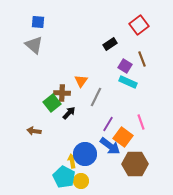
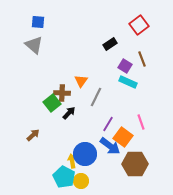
brown arrow: moved 1 px left, 4 px down; rotated 128 degrees clockwise
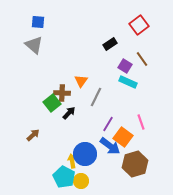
brown line: rotated 14 degrees counterclockwise
brown hexagon: rotated 15 degrees counterclockwise
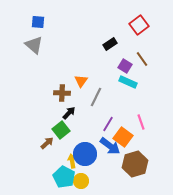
green square: moved 9 px right, 27 px down
brown arrow: moved 14 px right, 8 px down
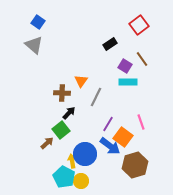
blue square: rotated 32 degrees clockwise
cyan rectangle: rotated 24 degrees counterclockwise
brown hexagon: moved 1 px down
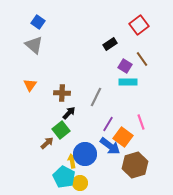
orange triangle: moved 51 px left, 4 px down
yellow circle: moved 1 px left, 2 px down
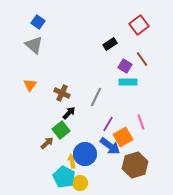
brown cross: rotated 21 degrees clockwise
orange square: rotated 24 degrees clockwise
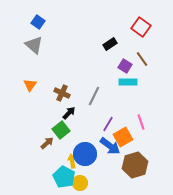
red square: moved 2 px right, 2 px down; rotated 18 degrees counterclockwise
gray line: moved 2 px left, 1 px up
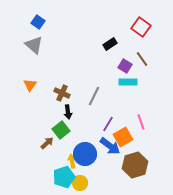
black arrow: moved 1 px left, 1 px up; rotated 128 degrees clockwise
cyan pentagon: rotated 25 degrees clockwise
